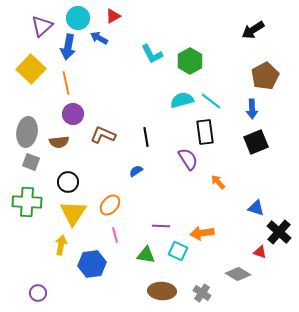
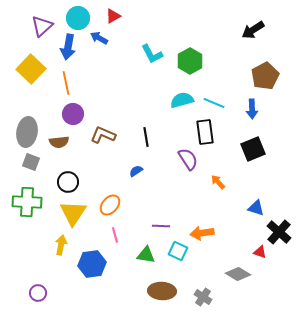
cyan line at (211, 101): moved 3 px right, 2 px down; rotated 15 degrees counterclockwise
black square at (256, 142): moved 3 px left, 7 px down
gray cross at (202, 293): moved 1 px right, 4 px down
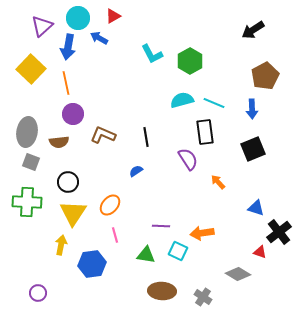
black cross at (279, 232): rotated 10 degrees clockwise
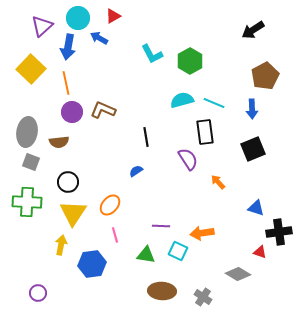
purple circle at (73, 114): moved 1 px left, 2 px up
brown L-shape at (103, 135): moved 25 px up
black cross at (279, 232): rotated 30 degrees clockwise
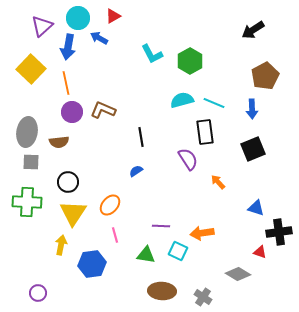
black line at (146, 137): moved 5 px left
gray square at (31, 162): rotated 18 degrees counterclockwise
